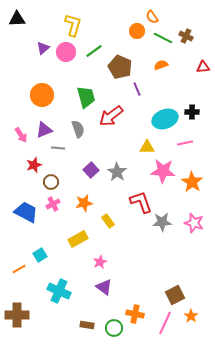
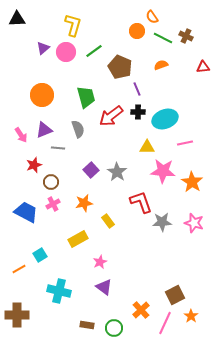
black cross at (192, 112): moved 54 px left
cyan cross at (59, 291): rotated 10 degrees counterclockwise
orange cross at (135, 314): moved 6 px right, 4 px up; rotated 36 degrees clockwise
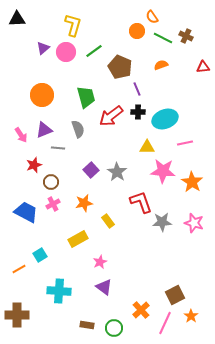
cyan cross at (59, 291): rotated 10 degrees counterclockwise
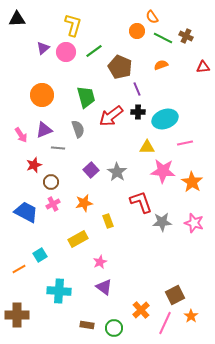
yellow rectangle at (108, 221): rotated 16 degrees clockwise
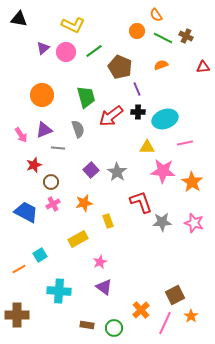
orange semicircle at (152, 17): moved 4 px right, 2 px up
black triangle at (17, 19): moved 2 px right; rotated 12 degrees clockwise
yellow L-shape at (73, 25): rotated 100 degrees clockwise
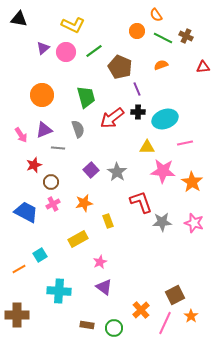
red arrow at (111, 116): moved 1 px right, 2 px down
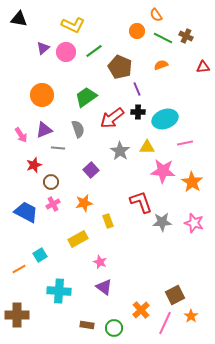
green trapezoid at (86, 97): rotated 110 degrees counterclockwise
gray star at (117, 172): moved 3 px right, 21 px up
pink star at (100, 262): rotated 24 degrees counterclockwise
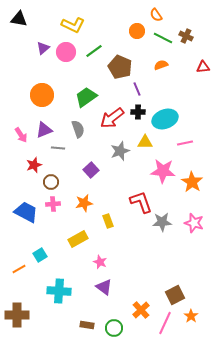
yellow triangle at (147, 147): moved 2 px left, 5 px up
gray star at (120, 151): rotated 18 degrees clockwise
pink cross at (53, 204): rotated 24 degrees clockwise
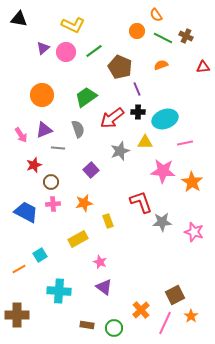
pink star at (194, 223): moved 9 px down
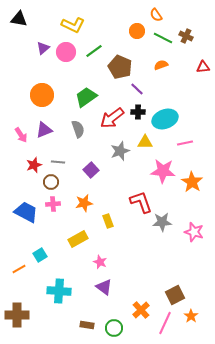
purple line at (137, 89): rotated 24 degrees counterclockwise
gray line at (58, 148): moved 14 px down
